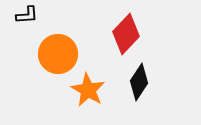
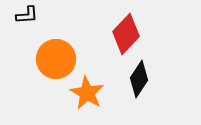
orange circle: moved 2 px left, 5 px down
black diamond: moved 3 px up
orange star: moved 1 px left, 3 px down
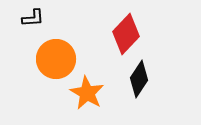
black L-shape: moved 6 px right, 3 px down
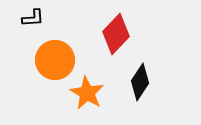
red diamond: moved 10 px left
orange circle: moved 1 px left, 1 px down
black diamond: moved 1 px right, 3 px down
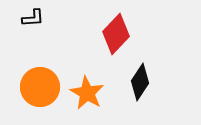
orange circle: moved 15 px left, 27 px down
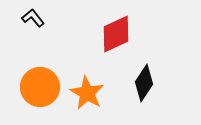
black L-shape: rotated 125 degrees counterclockwise
red diamond: rotated 21 degrees clockwise
black diamond: moved 4 px right, 1 px down
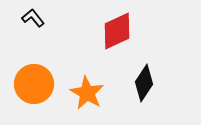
red diamond: moved 1 px right, 3 px up
orange circle: moved 6 px left, 3 px up
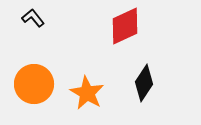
red diamond: moved 8 px right, 5 px up
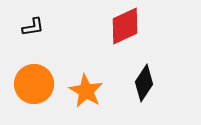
black L-shape: moved 9 px down; rotated 120 degrees clockwise
orange star: moved 1 px left, 2 px up
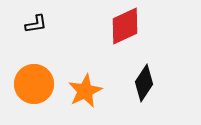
black L-shape: moved 3 px right, 3 px up
orange star: moved 1 px left; rotated 16 degrees clockwise
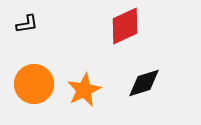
black L-shape: moved 9 px left
black diamond: rotated 39 degrees clockwise
orange star: moved 1 px left, 1 px up
